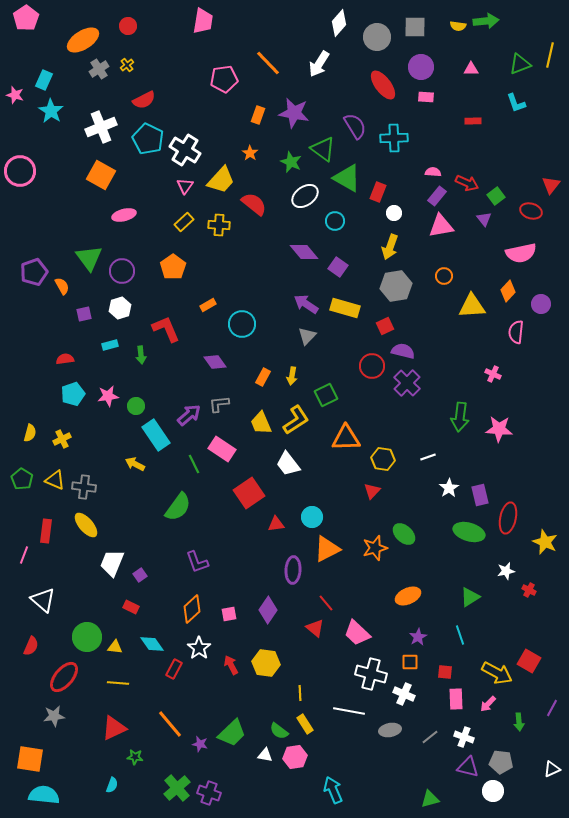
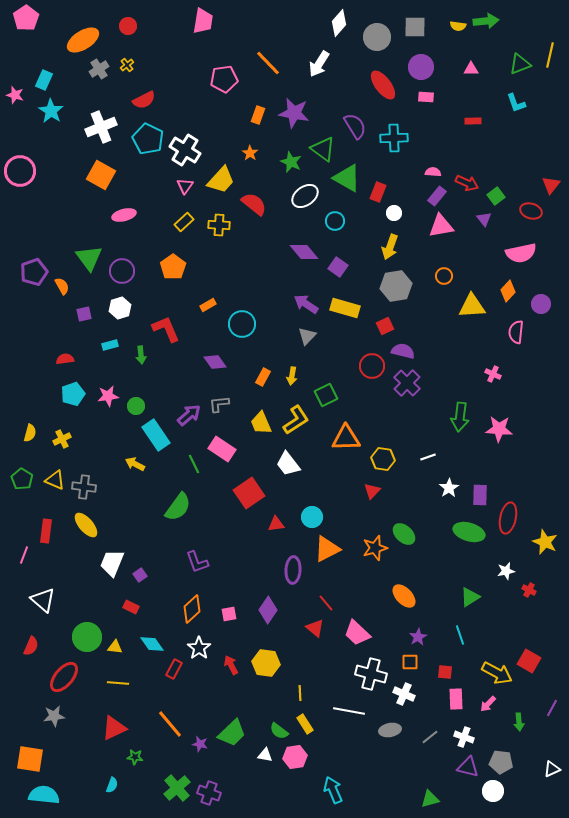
purple rectangle at (480, 495): rotated 15 degrees clockwise
orange ellipse at (408, 596): moved 4 px left; rotated 70 degrees clockwise
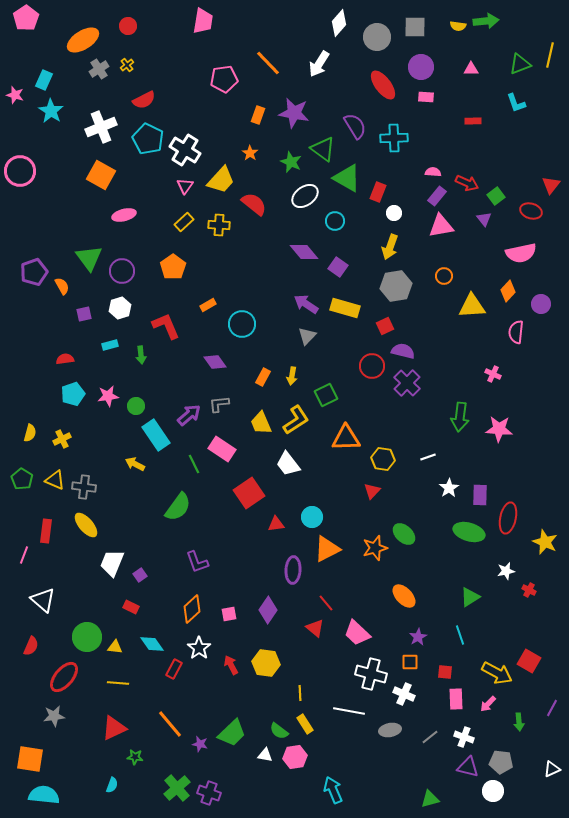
red L-shape at (166, 329): moved 3 px up
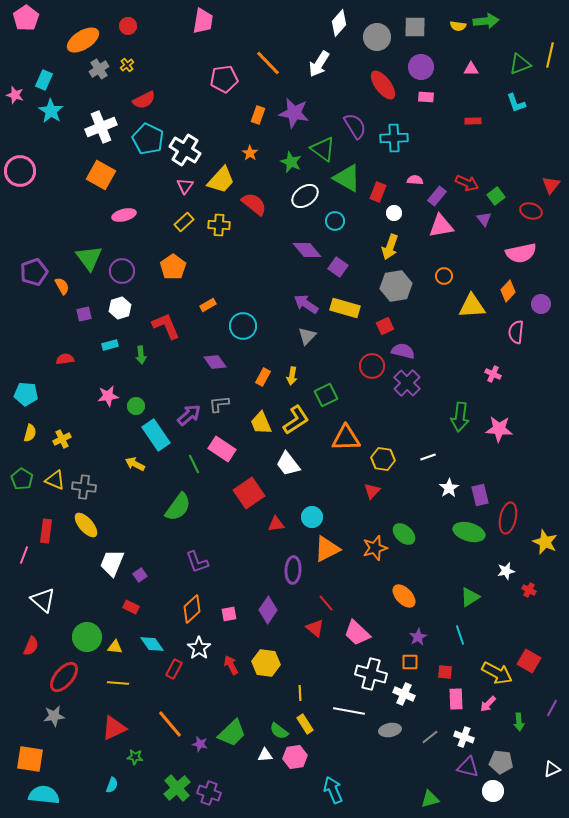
pink semicircle at (433, 172): moved 18 px left, 8 px down
purple diamond at (304, 252): moved 3 px right, 2 px up
cyan circle at (242, 324): moved 1 px right, 2 px down
cyan pentagon at (73, 394): moved 47 px left; rotated 25 degrees clockwise
purple rectangle at (480, 495): rotated 15 degrees counterclockwise
white triangle at (265, 755): rotated 14 degrees counterclockwise
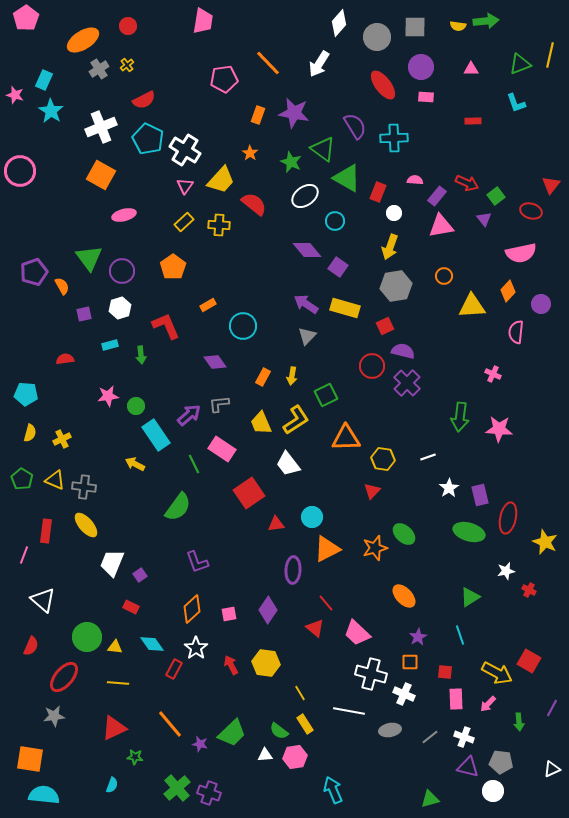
white star at (199, 648): moved 3 px left
yellow line at (300, 693): rotated 28 degrees counterclockwise
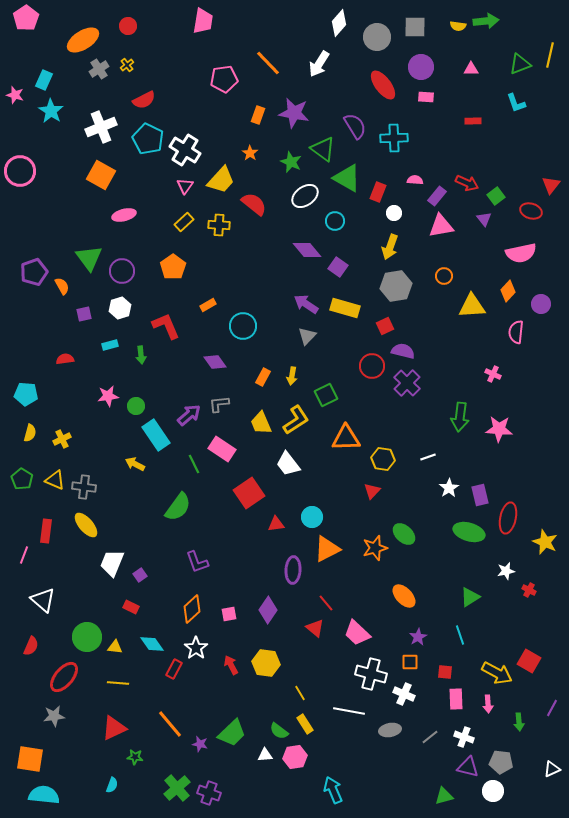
pink arrow at (488, 704): rotated 48 degrees counterclockwise
green triangle at (430, 799): moved 14 px right, 3 px up
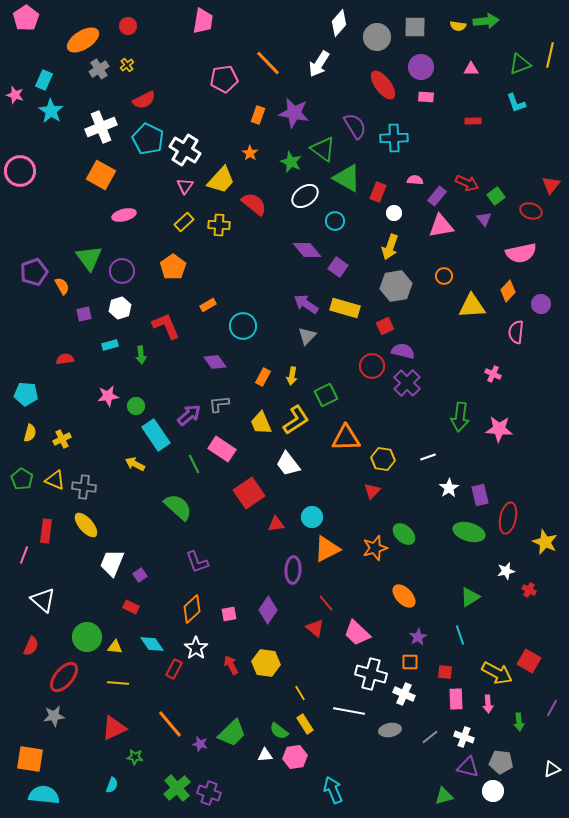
green semicircle at (178, 507): rotated 84 degrees counterclockwise
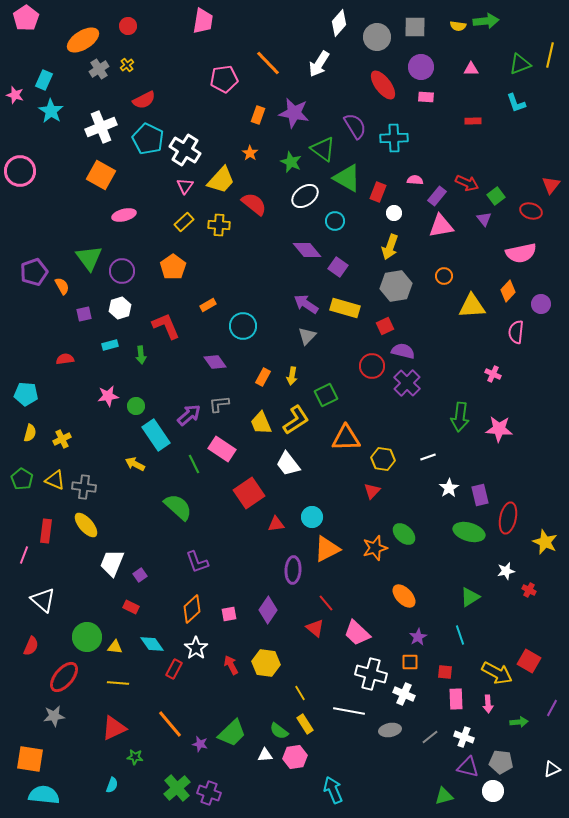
green arrow at (519, 722): rotated 90 degrees counterclockwise
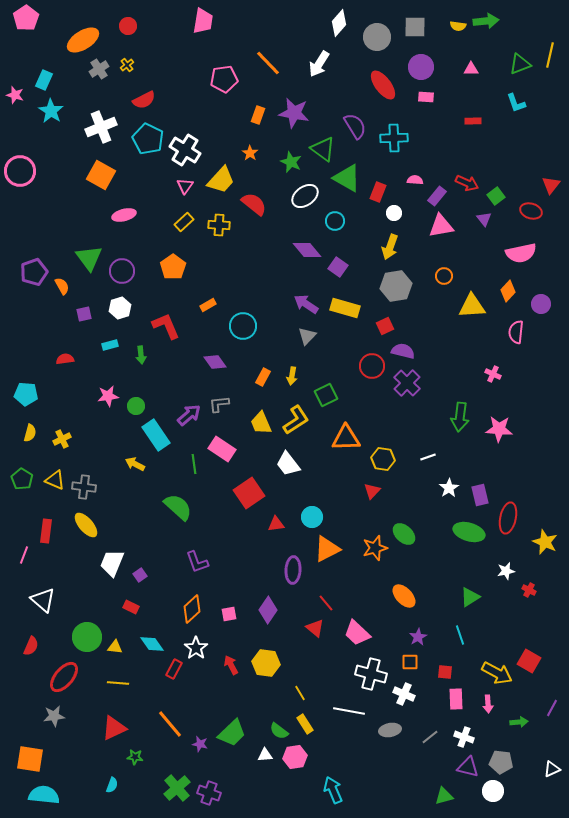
green line at (194, 464): rotated 18 degrees clockwise
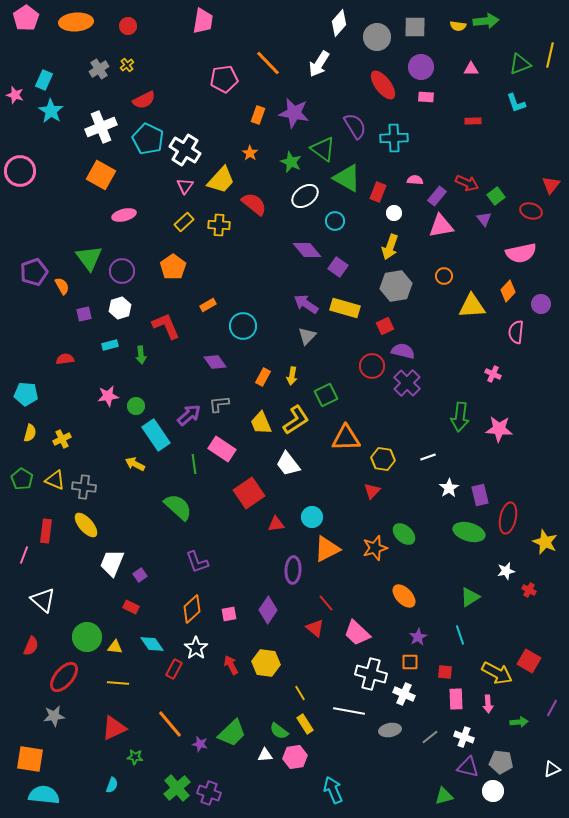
orange ellipse at (83, 40): moved 7 px left, 18 px up; rotated 28 degrees clockwise
